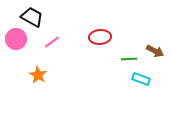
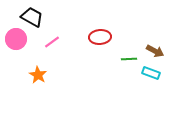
cyan rectangle: moved 10 px right, 6 px up
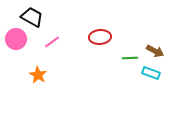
green line: moved 1 px right, 1 px up
